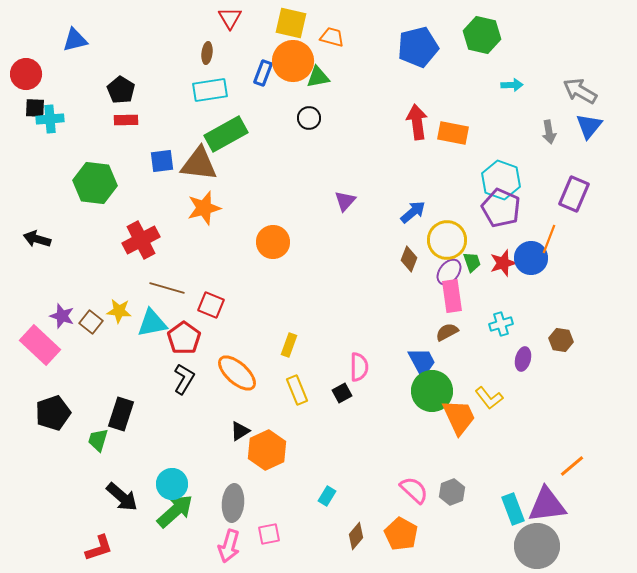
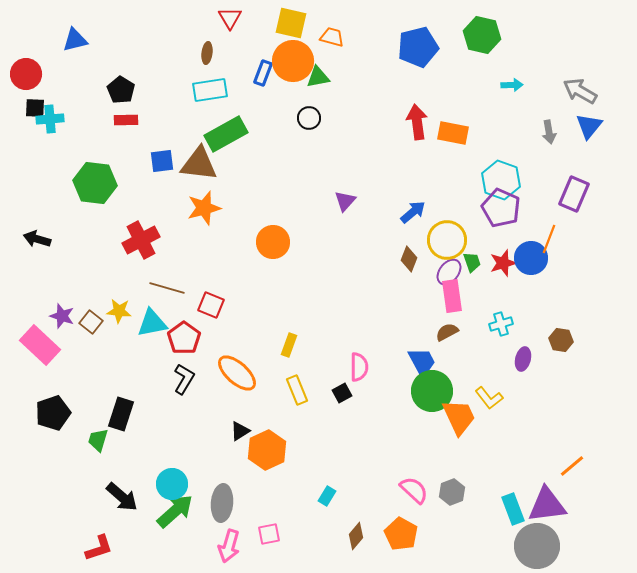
gray ellipse at (233, 503): moved 11 px left
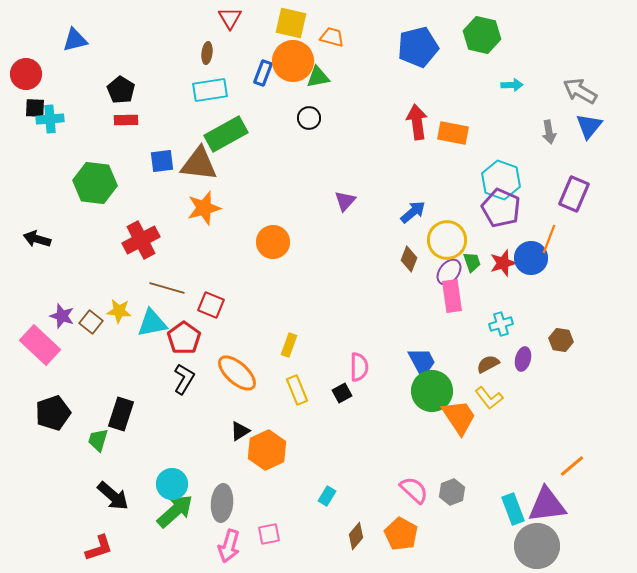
brown semicircle at (447, 332): moved 41 px right, 32 px down
orange trapezoid at (459, 417): rotated 9 degrees counterclockwise
black arrow at (122, 497): moved 9 px left, 1 px up
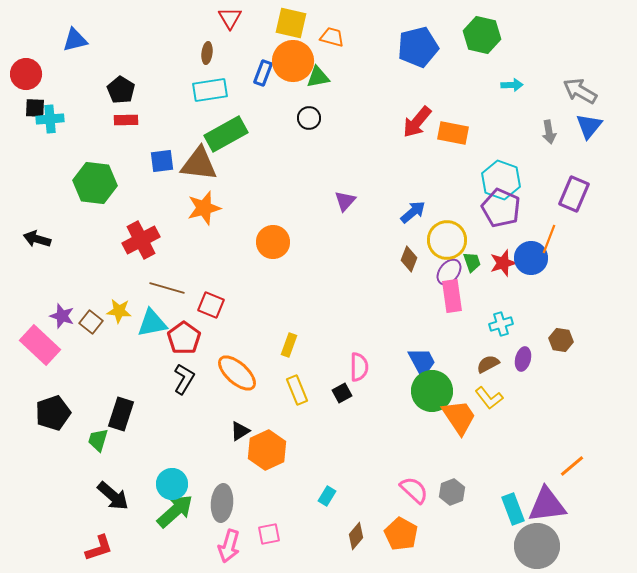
red arrow at (417, 122): rotated 132 degrees counterclockwise
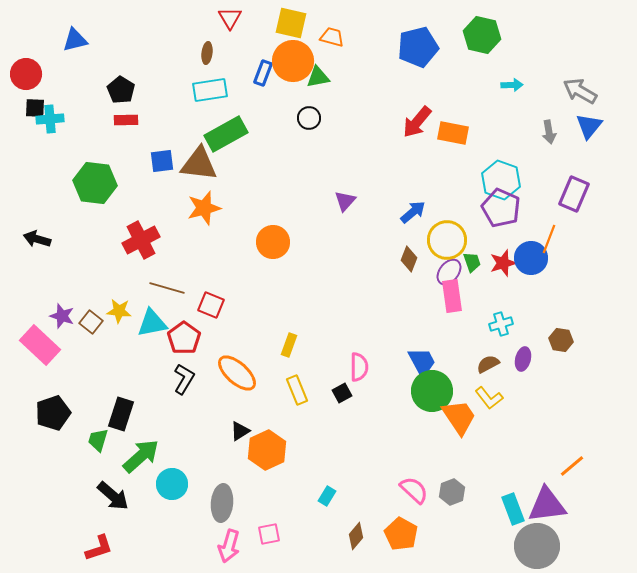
green arrow at (175, 511): moved 34 px left, 55 px up
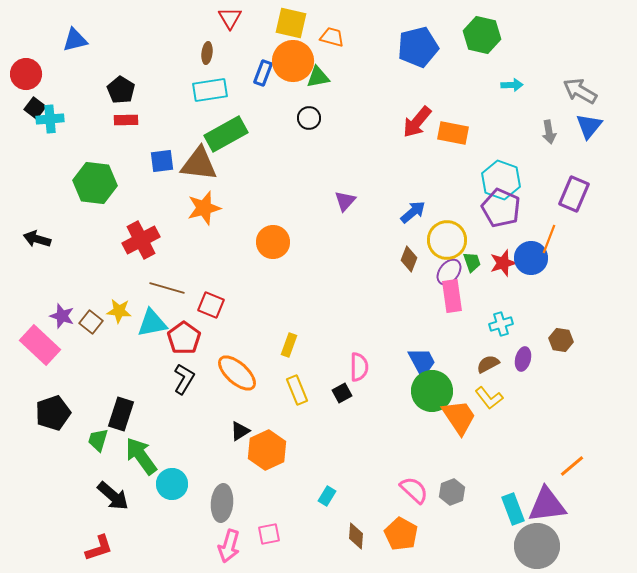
black square at (35, 108): rotated 35 degrees clockwise
green arrow at (141, 456): rotated 84 degrees counterclockwise
brown diamond at (356, 536): rotated 36 degrees counterclockwise
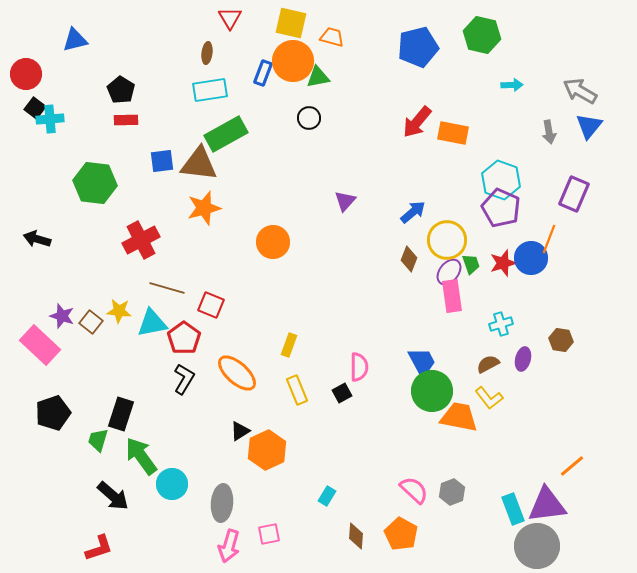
green trapezoid at (472, 262): moved 1 px left, 2 px down
orange trapezoid at (459, 417): rotated 45 degrees counterclockwise
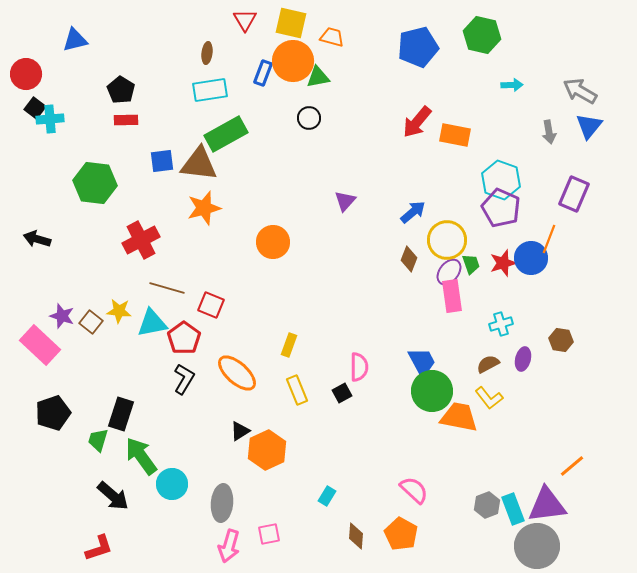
red triangle at (230, 18): moved 15 px right, 2 px down
orange rectangle at (453, 133): moved 2 px right, 2 px down
gray hexagon at (452, 492): moved 35 px right, 13 px down
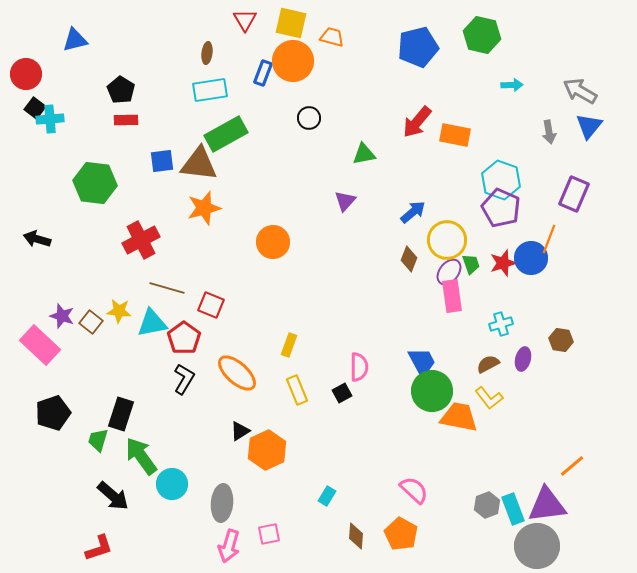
green triangle at (318, 77): moved 46 px right, 77 px down
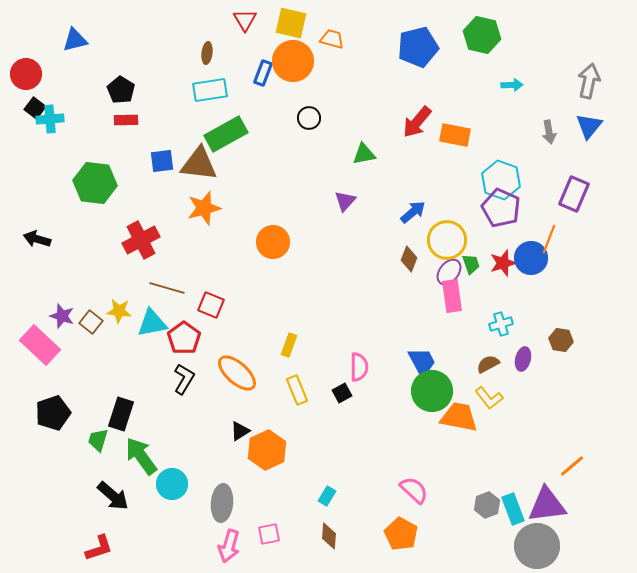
orange trapezoid at (332, 37): moved 2 px down
gray arrow at (580, 91): moved 9 px right, 10 px up; rotated 72 degrees clockwise
brown diamond at (356, 536): moved 27 px left
